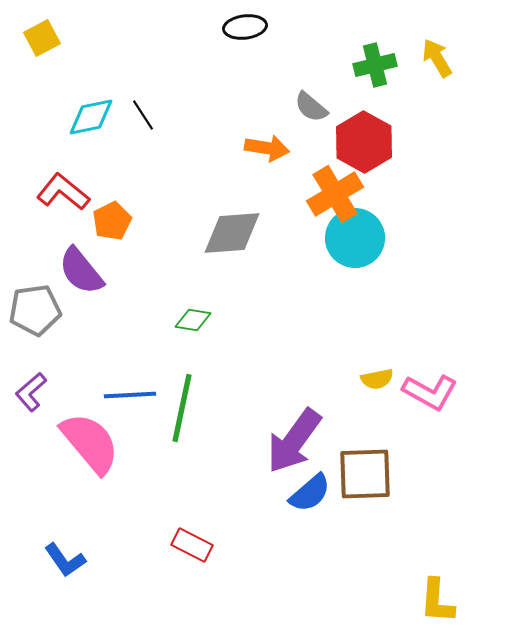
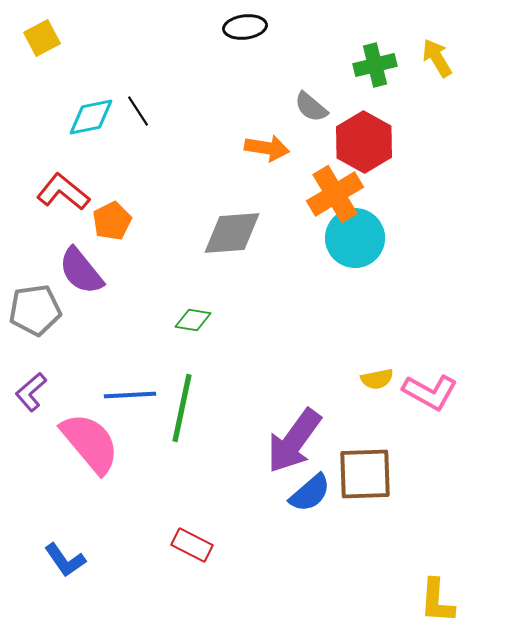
black line: moved 5 px left, 4 px up
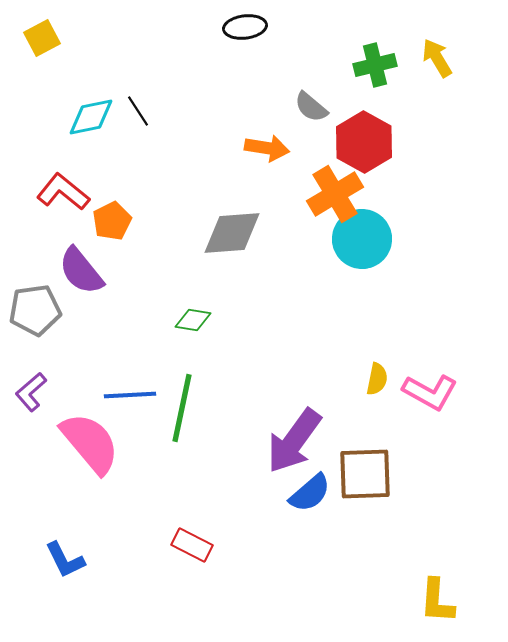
cyan circle: moved 7 px right, 1 px down
yellow semicircle: rotated 68 degrees counterclockwise
blue L-shape: rotated 9 degrees clockwise
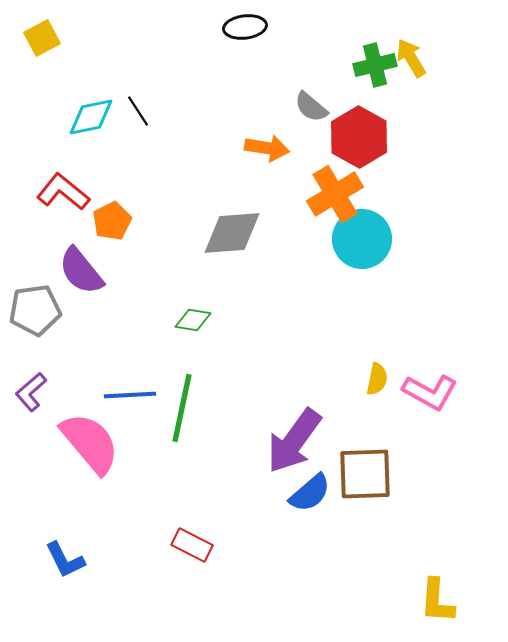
yellow arrow: moved 26 px left
red hexagon: moved 5 px left, 5 px up
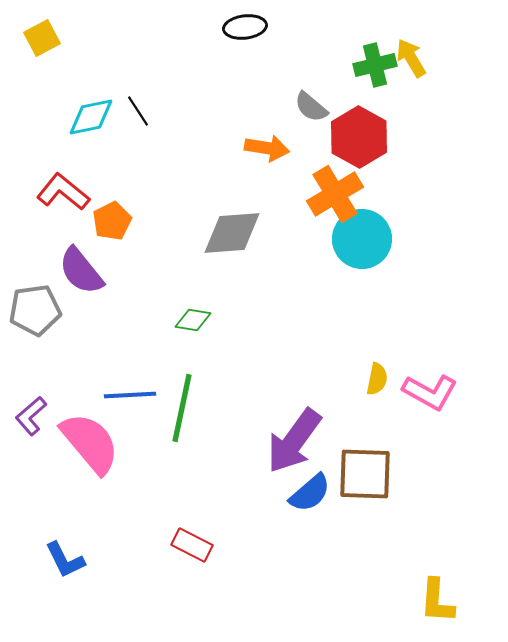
purple L-shape: moved 24 px down
brown square: rotated 4 degrees clockwise
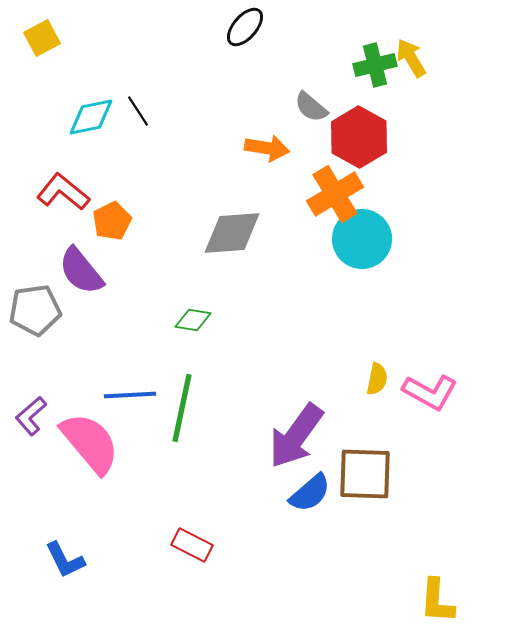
black ellipse: rotated 42 degrees counterclockwise
purple arrow: moved 2 px right, 5 px up
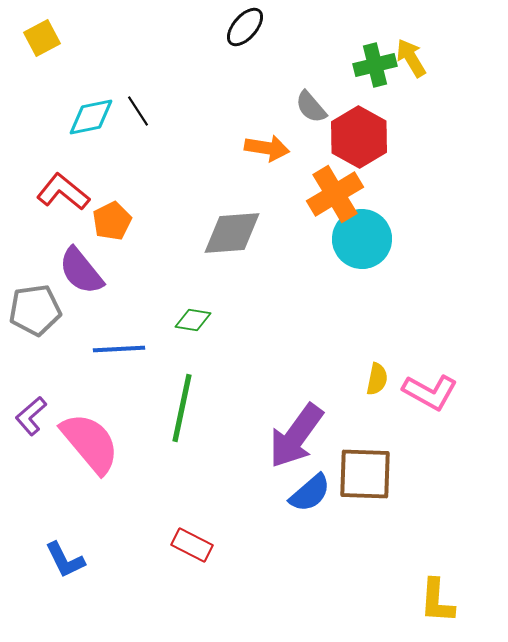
gray semicircle: rotated 9 degrees clockwise
blue line: moved 11 px left, 46 px up
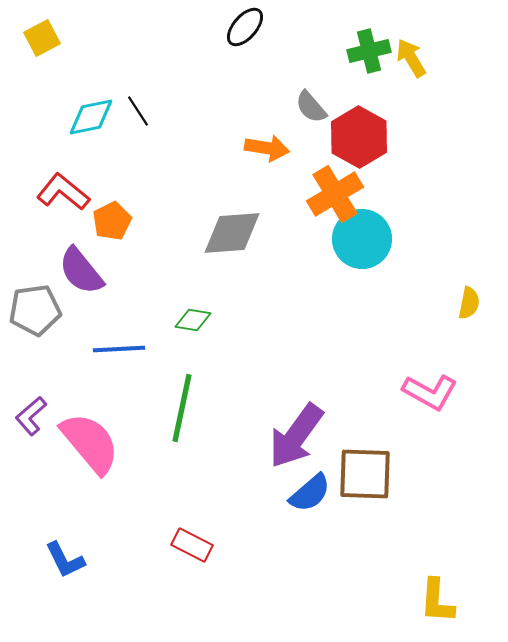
green cross: moved 6 px left, 14 px up
yellow semicircle: moved 92 px right, 76 px up
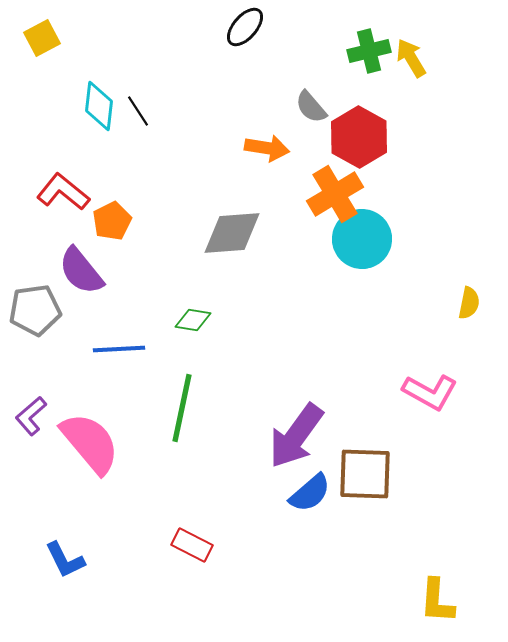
cyan diamond: moved 8 px right, 11 px up; rotated 72 degrees counterclockwise
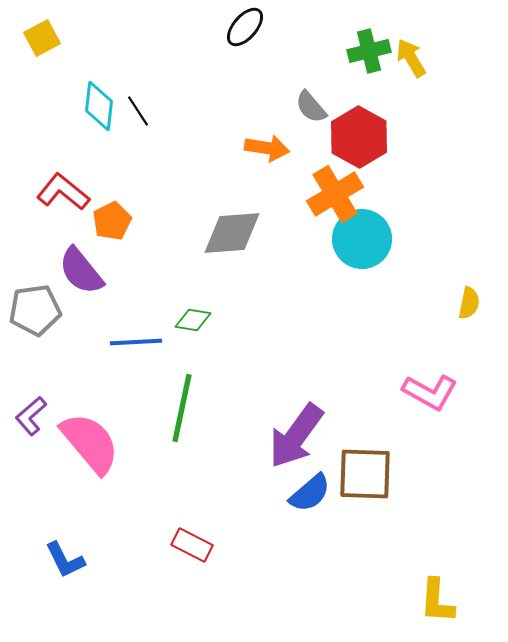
blue line: moved 17 px right, 7 px up
